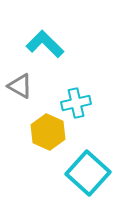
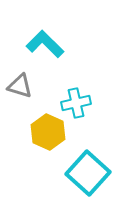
gray triangle: rotated 12 degrees counterclockwise
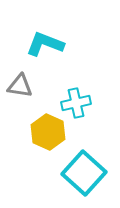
cyan L-shape: rotated 24 degrees counterclockwise
gray triangle: rotated 8 degrees counterclockwise
cyan square: moved 4 px left
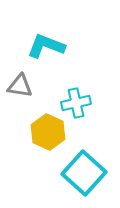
cyan L-shape: moved 1 px right, 2 px down
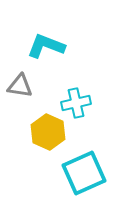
cyan square: rotated 24 degrees clockwise
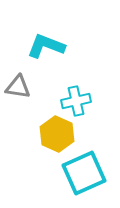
gray triangle: moved 2 px left, 1 px down
cyan cross: moved 2 px up
yellow hexagon: moved 9 px right, 2 px down
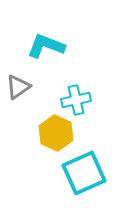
gray triangle: rotated 44 degrees counterclockwise
cyan cross: moved 1 px up
yellow hexagon: moved 1 px left, 1 px up
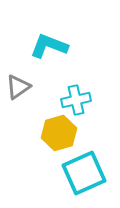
cyan L-shape: moved 3 px right
yellow hexagon: moved 3 px right; rotated 20 degrees clockwise
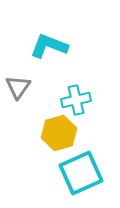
gray triangle: rotated 20 degrees counterclockwise
cyan square: moved 3 px left
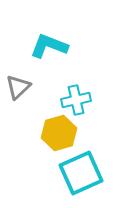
gray triangle: rotated 12 degrees clockwise
